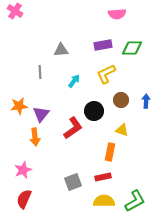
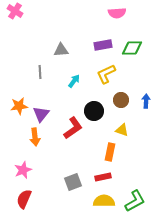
pink semicircle: moved 1 px up
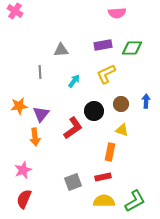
brown circle: moved 4 px down
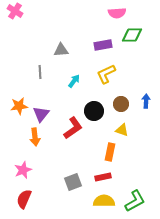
green diamond: moved 13 px up
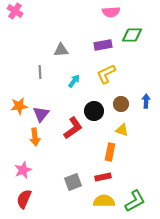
pink semicircle: moved 6 px left, 1 px up
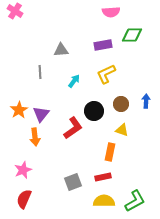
orange star: moved 4 px down; rotated 24 degrees counterclockwise
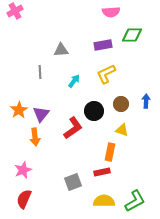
pink cross: rotated 28 degrees clockwise
red rectangle: moved 1 px left, 5 px up
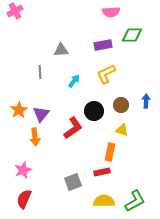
brown circle: moved 1 px down
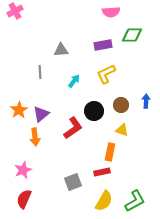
purple triangle: rotated 12 degrees clockwise
yellow semicircle: rotated 120 degrees clockwise
